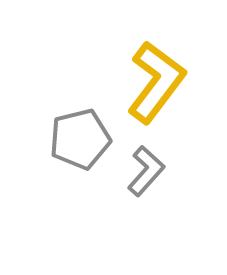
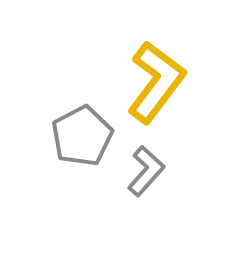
gray pentagon: moved 2 px right, 3 px up; rotated 14 degrees counterclockwise
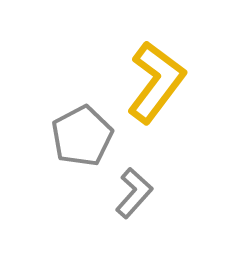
gray L-shape: moved 12 px left, 22 px down
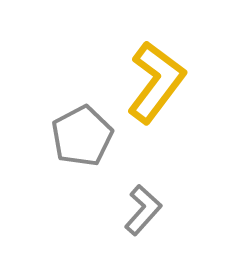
gray L-shape: moved 9 px right, 17 px down
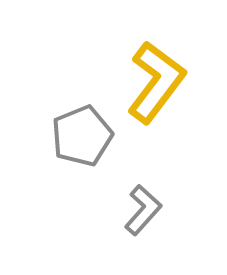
gray pentagon: rotated 6 degrees clockwise
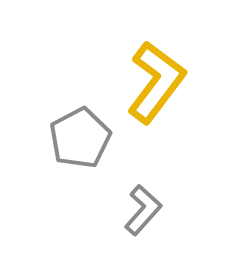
gray pentagon: moved 2 px left, 2 px down; rotated 6 degrees counterclockwise
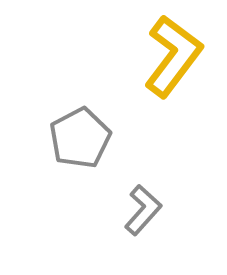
yellow L-shape: moved 17 px right, 26 px up
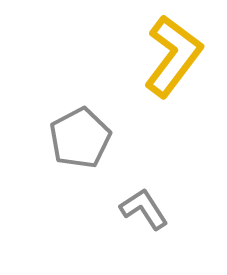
gray L-shape: moved 1 px right, 1 px up; rotated 75 degrees counterclockwise
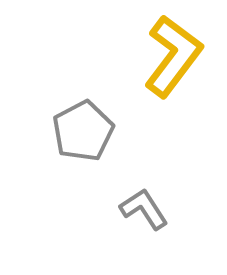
gray pentagon: moved 3 px right, 7 px up
